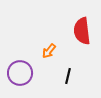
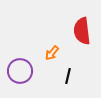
orange arrow: moved 3 px right, 2 px down
purple circle: moved 2 px up
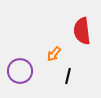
orange arrow: moved 2 px right, 1 px down
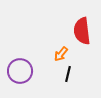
orange arrow: moved 7 px right
black line: moved 2 px up
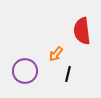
orange arrow: moved 5 px left
purple circle: moved 5 px right
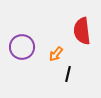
purple circle: moved 3 px left, 24 px up
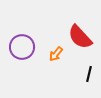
red semicircle: moved 2 px left, 6 px down; rotated 36 degrees counterclockwise
black line: moved 21 px right
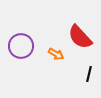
purple circle: moved 1 px left, 1 px up
orange arrow: rotated 98 degrees counterclockwise
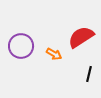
red semicircle: moved 1 px right; rotated 100 degrees clockwise
orange arrow: moved 2 px left
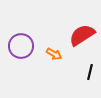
red semicircle: moved 1 px right, 2 px up
black line: moved 1 px right, 2 px up
